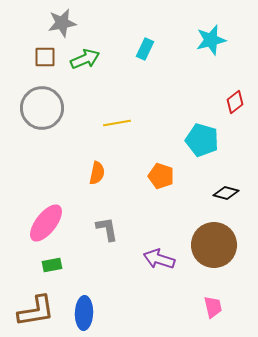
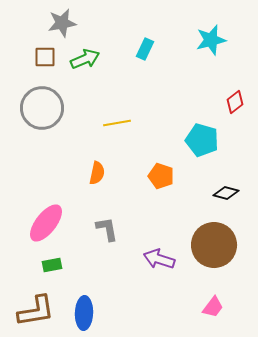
pink trapezoid: rotated 50 degrees clockwise
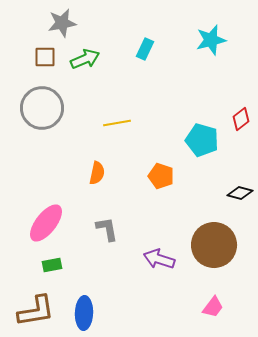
red diamond: moved 6 px right, 17 px down
black diamond: moved 14 px right
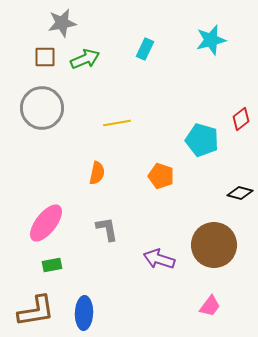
pink trapezoid: moved 3 px left, 1 px up
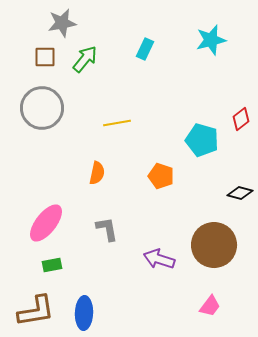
green arrow: rotated 28 degrees counterclockwise
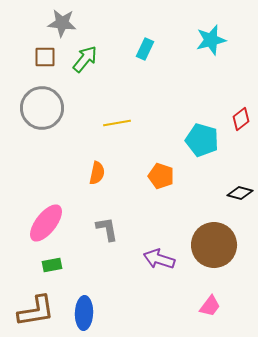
gray star: rotated 16 degrees clockwise
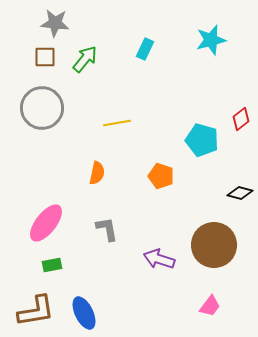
gray star: moved 7 px left
blue ellipse: rotated 28 degrees counterclockwise
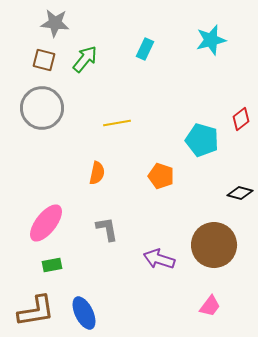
brown square: moved 1 px left, 3 px down; rotated 15 degrees clockwise
